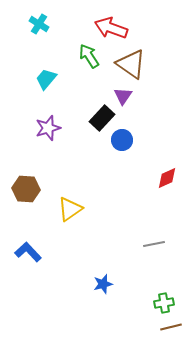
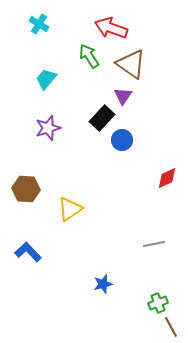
green cross: moved 6 px left; rotated 12 degrees counterclockwise
brown line: rotated 75 degrees clockwise
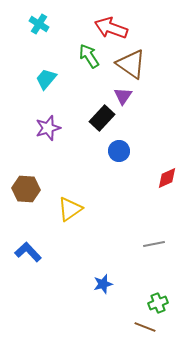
blue circle: moved 3 px left, 11 px down
brown line: moved 26 px left; rotated 40 degrees counterclockwise
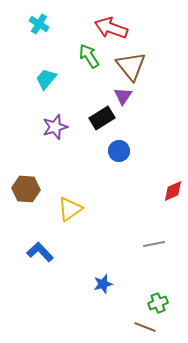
brown triangle: moved 2 px down; rotated 16 degrees clockwise
black rectangle: rotated 15 degrees clockwise
purple star: moved 7 px right, 1 px up
red diamond: moved 6 px right, 13 px down
blue L-shape: moved 12 px right
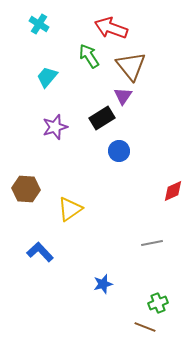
cyan trapezoid: moved 1 px right, 2 px up
gray line: moved 2 px left, 1 px up
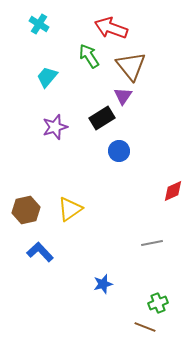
brown hexagon: moved 21 px down; rotated 16 degrees counterclockwise
